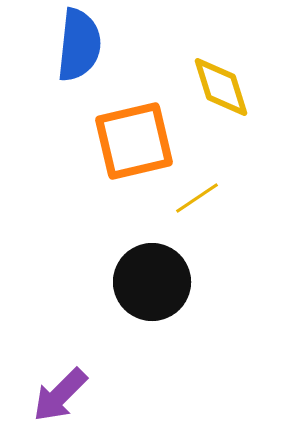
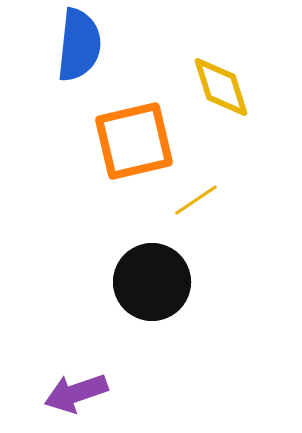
yellow line: moved 1 px left, 2 px down
purple arrow: moved 16 px right, 2 px up; rotated 26 degrees clockwise
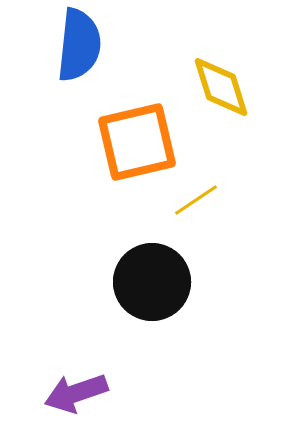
orange square: moved 3 px right, 1 px down
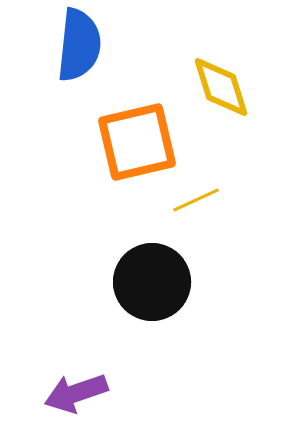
yellow line: rotated 9 degrees clockwise
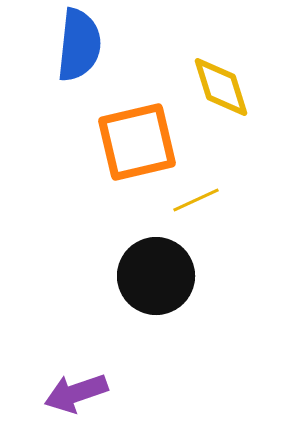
black circle: moved 4 px right, 6 px up
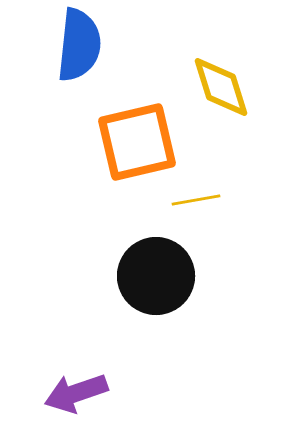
yellow line: rotated 15 degrees clockwise
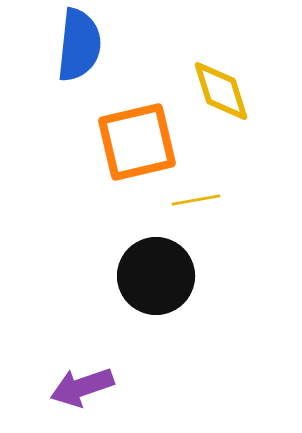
yellow diamond: moved 4 px down
purple arrow: moved 6 px right, 6 px up
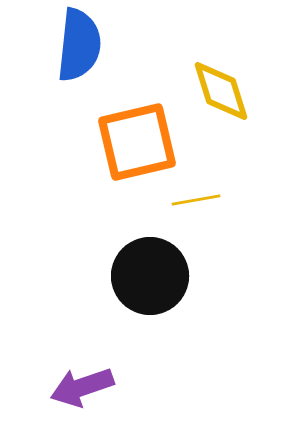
black circle: moved 6 px left
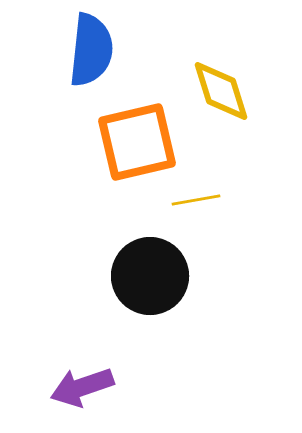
blue semicircle: moved 12 px right, 5 px down
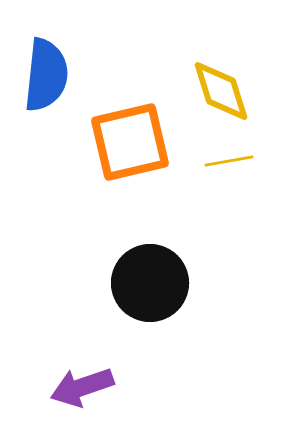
blue semicircle: moved 45 px left, 25 px down
orange square: moved 7 px left
yellow line: moved 33 px right, 39 px up
black circle: moved 7 px down
